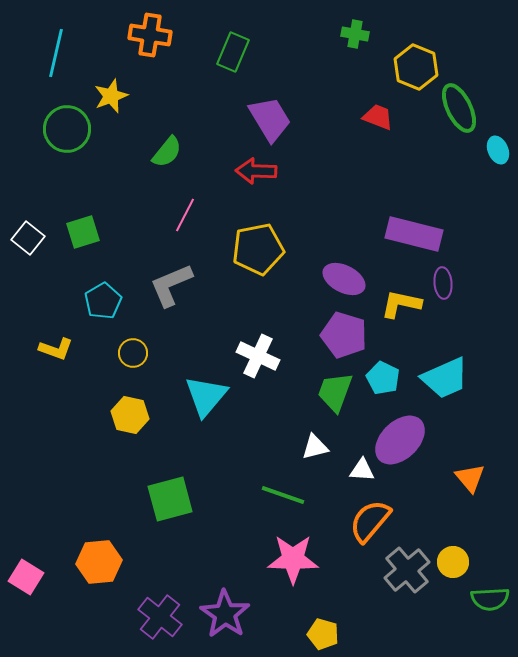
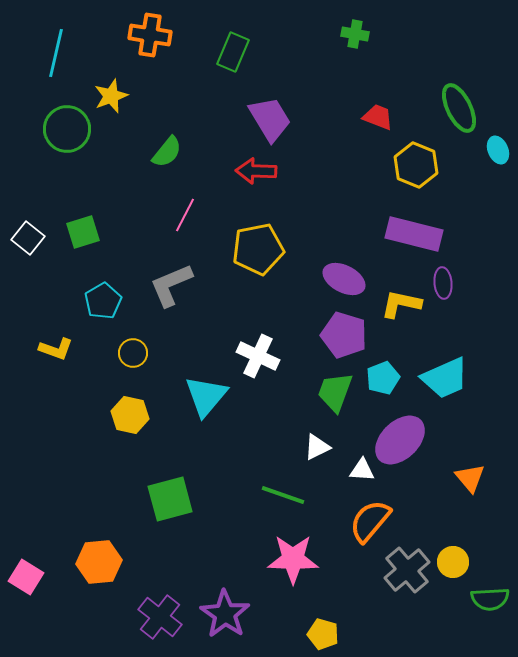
yellow hexagon at (416, 67): moved 98 px down
cyan pentagon at (383, 378): rotated 24 degrees clockwise
white triangle at (315, 447): moved 2 px right; rotated 12 degrees counterclockwise
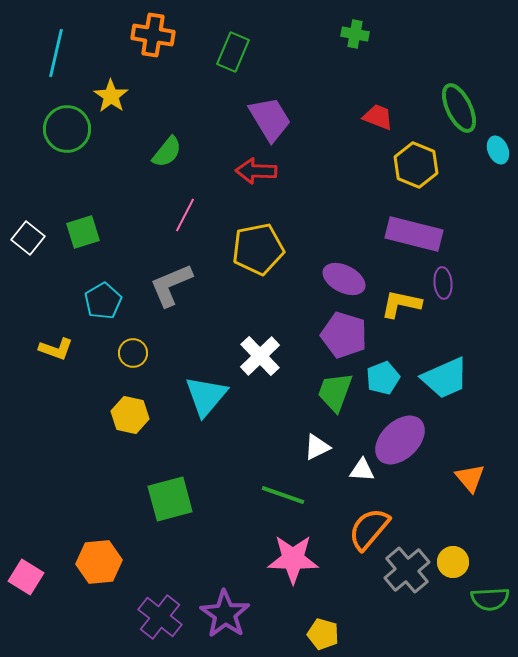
orange cross at (150, 35): moved 3 px right
yellow star at (111, 96): rotated 16 degrees counterclockwise
white cross at (258, 356): moved 2 px right; rotated 21 degrees clockwise
orange semicircle at (370, 521): moved 1 px left, 8 px down
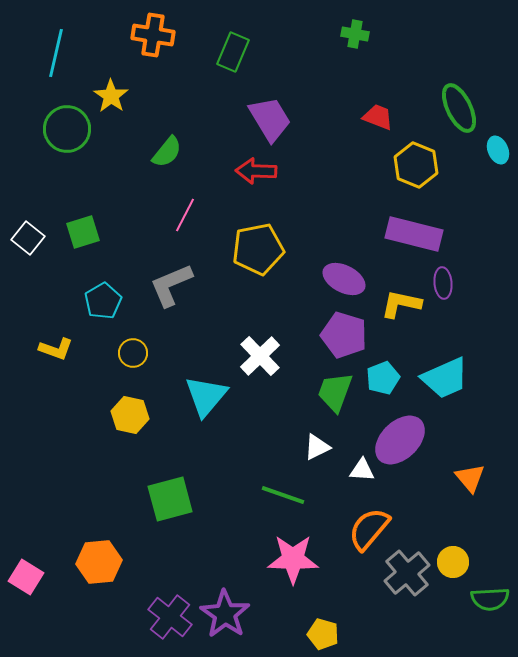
gray cross at (407, 570): moved 3 px down
purple cross at (160, 617): moved 10 px right
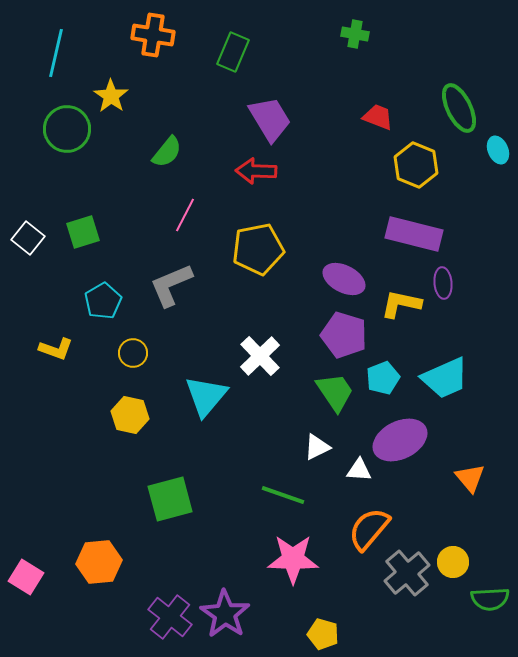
green trapezoid at (335, 392): rotated 126 degrees clockwise
purple ellipse at (400, 440): rotated 18 degrees clockwise
white triangle at (362, 470): moved 3 px left
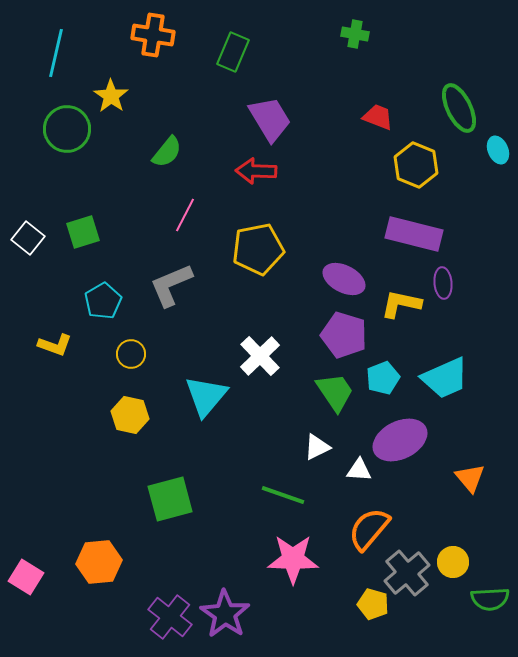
yellow L-shape at (56, 349): moved 1 px left, 4 px up
yellow circle at (133, 353): moved 2 px left, 1 px down
yellow pentagon at (323, 634): moved 50 px right, 30 px up
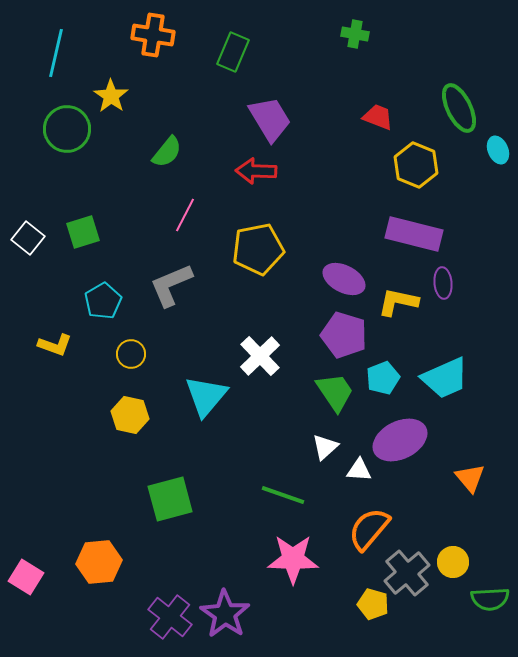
yellow L-shape at (401, 304): moved 3 px left, 2 px up
white triangle at (317, 447): moved 8 px right; rotated 16 degrees counterclockwise
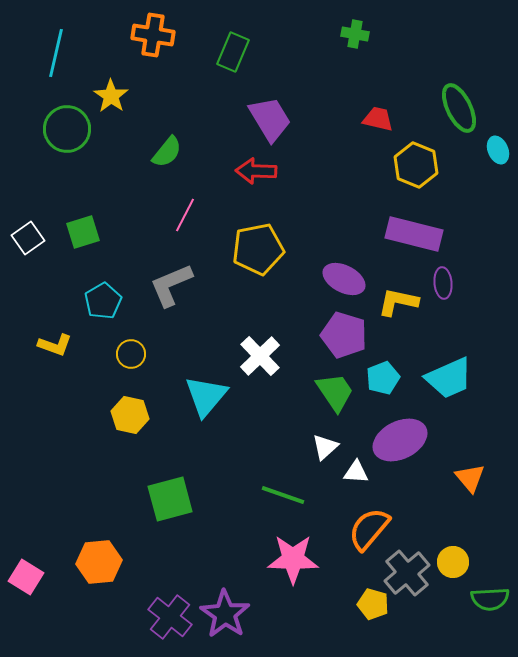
red trapezoid at (378, 117): moved 2 px down; rotated 8 degrees counterclockwise
white square at (28, 238): rotated 16 degrees clockwise
cyan trapezoid at (445, 378): moved 4 px right
white triangle at (359, 470): moved 3 px left, 2 px down
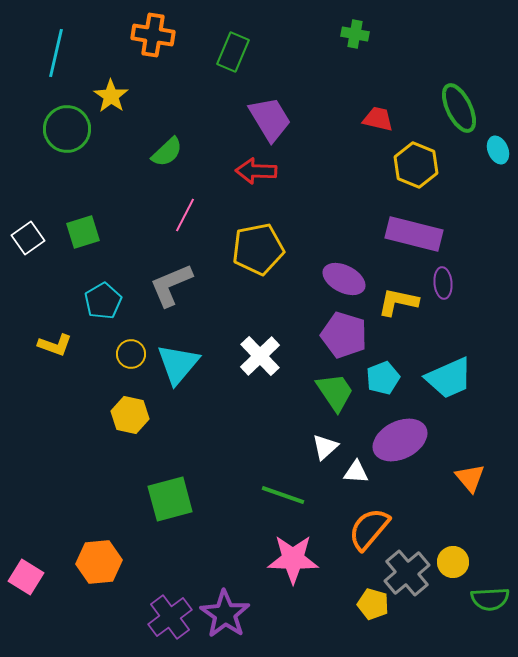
green semicircle at (167, 152): rotated 8 degrees clockwise
cyan triangle at (206, 396): moved 28 px left, 32 px up
purple cross at (170, 617): rotated 15 degrees clockwise
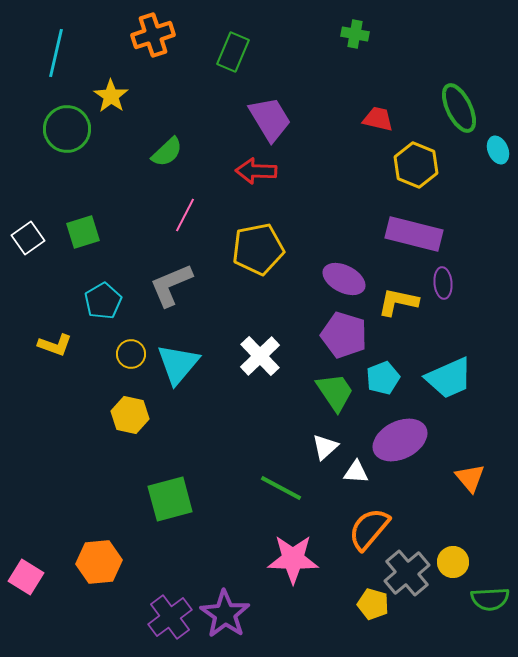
orange cross at (153, 35): rotated 27 degrees counterclockwise
green line at (283, 495): moved 2 px left, 7 px up; rotated 9 degrees clockwise
